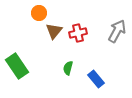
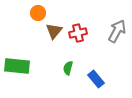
orange circle: moved 1 px left
green rectangle: rotated 50 degrees counterclockwise
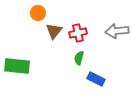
gray arrow: rotated 125 degrees counterclockwise
green semicircle: moved 11 px right, 10 px up
blue rectangle: rotated 24 degrees counterclockwise
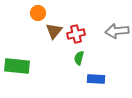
red cross: moved 2 px left, 1 px down
blue rectangle: rotated 24 degrees counterclockwise
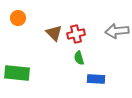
orange circle: moved 20 px left, 5 px down
brown triangle: moved 2 px down; rotated 24 degrees counterclockwise
green semicircle: rotated 32 degrees counterclockwise
green rectangle: moved 7 px down
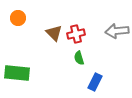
blue rectangle: moved 1 px left, 3 px down; rotated 66 degrees counterclockwise
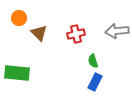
orange circle: moved 1 px right
brown triangle: moved 15 px left
green semicircle: moved 14 px right, 3 px down
